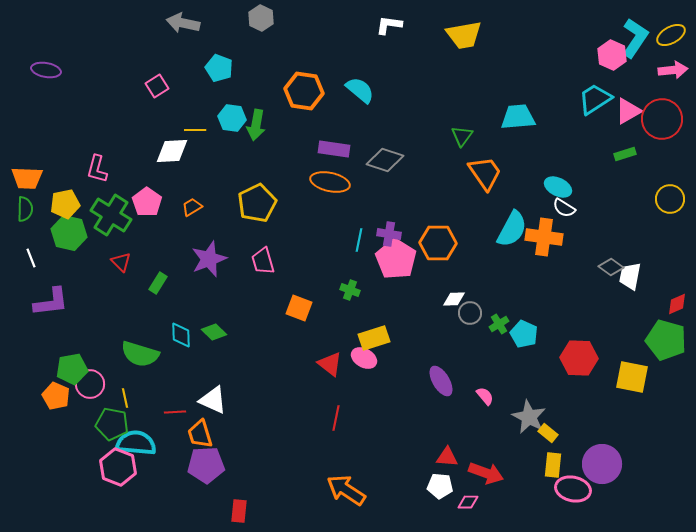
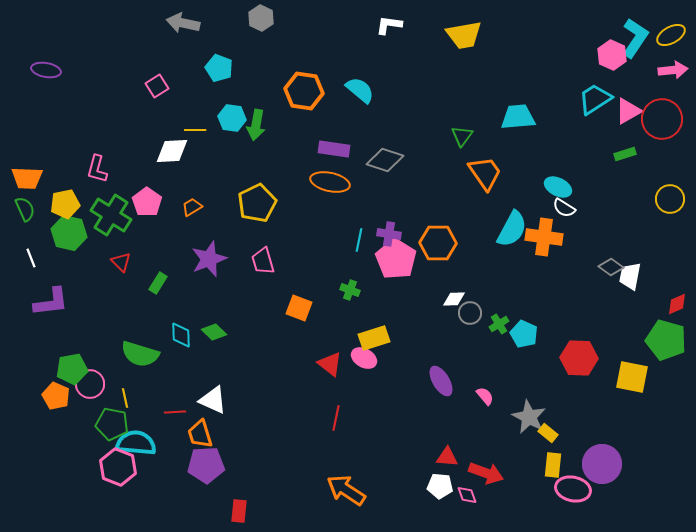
green semicircle at (25, 209): rotated 25 degrees counterclockwise
pink diamond at (468, 502): moved 1 px left, 7 px up; rotated 70 degrees clockwise
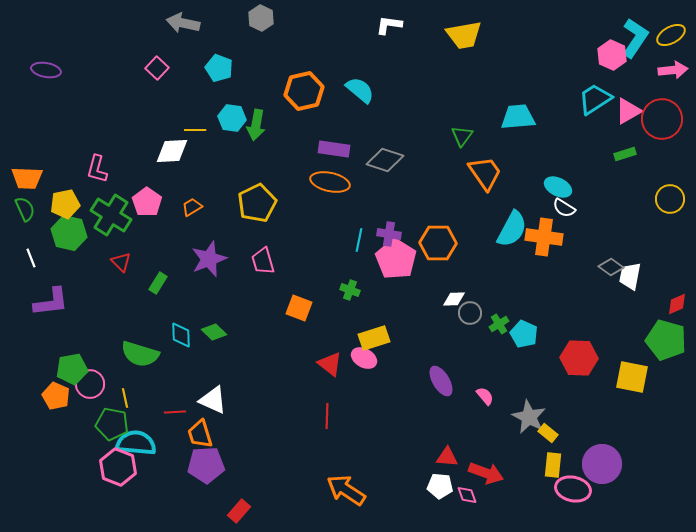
pink square at (157, 86): moved 18 px up; rotated 15 degrees counterclockwise
orange hexagon at (304, 91): rotated 21 degrees counterclockwise
red line at (336, 418): moved 9 px left, 2 px up; rotated 10 degrees counterclockwise
red rectangle at (239, 511): rotated 35 degrees clockwise
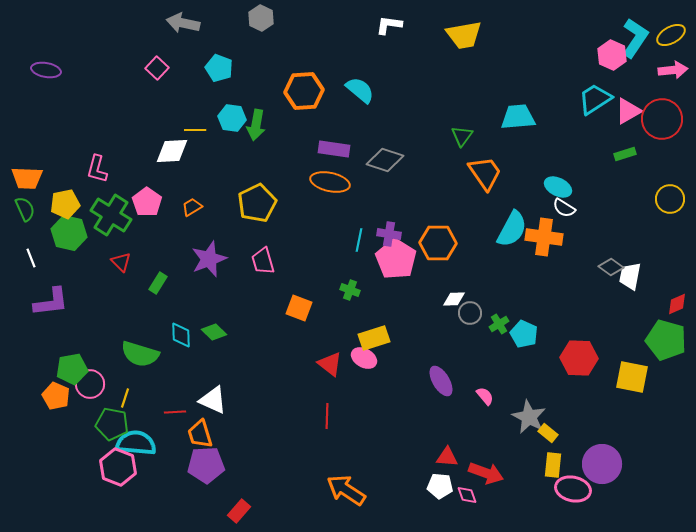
orange hexagon at (304, 91): rotated 9 degrees clockwise
yellow line at (125, 398): rotated 30 degrees clockwise
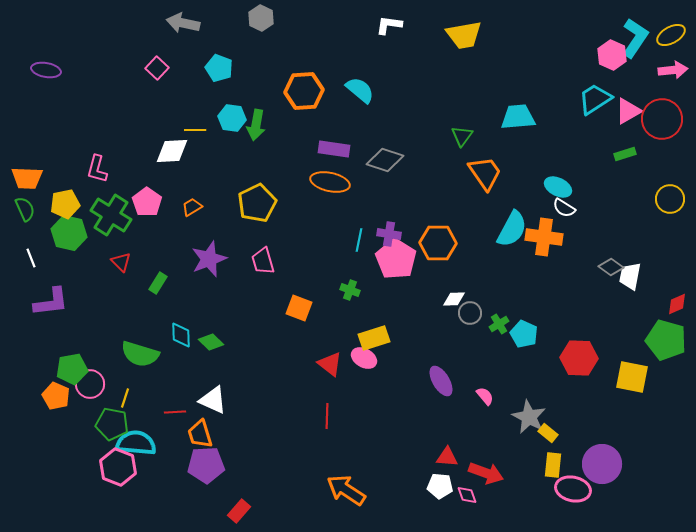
green diamond at (214, 332): moved 3 px left, 10 px down
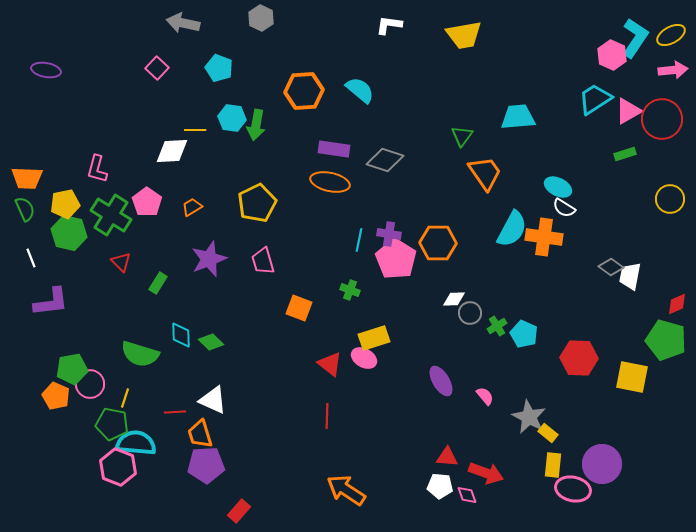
green cross at (499, 324): moved 2 px left, 2 px down
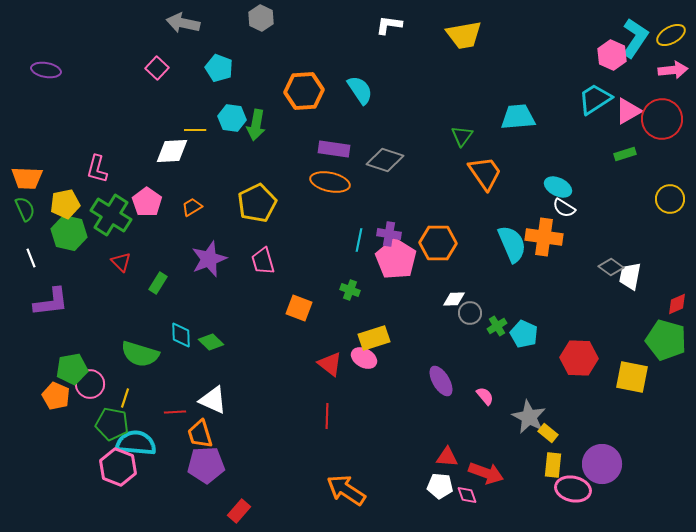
cyan semicircle at (360, 90): rotated 16 degrees clockwise
cyan semicircle at (512, 229): moved 15 px down; rotated 51 degrees counterclockwise
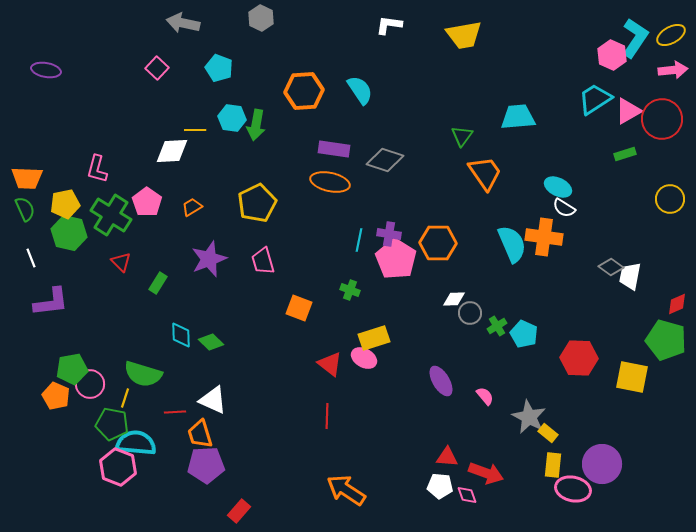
green semicircle at (140, 354): moved 3 px right, 20 px down
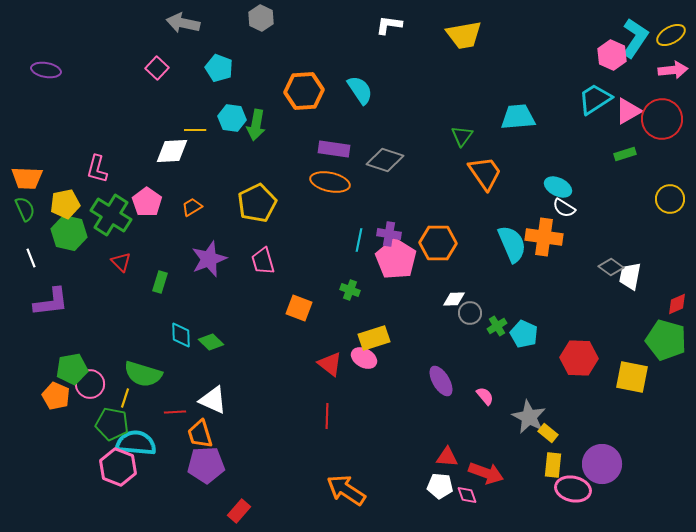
green rectangle at (158, 283): moved 2 px right, 1 px up; rotated 15 degrees counterclockwise
